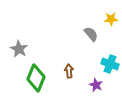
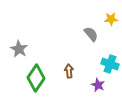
green diamond: rotated 12 degrees clockwise
purple star: moved 2 px right
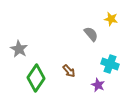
yellow star: rotated 16 degrees clockwise
brown arrow: rotated 144 degrees clockwise
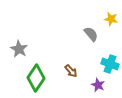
brown arrow: moved 2 px right
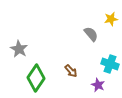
yellow star: rotated 24 degrees counterclockwise
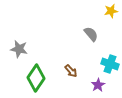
yellow star: moved 8 px up
gray star: rotated 18 degrees counterclockwise
purple star: rotated 16 degrees clockwise
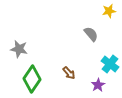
yellow star: moved 2 px left
cyan cross: rotated 18 degrees clockwise
brown arrow: moved 2 px left, 2 px down
green diamond: moved 4 px left, 1 px down
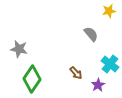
brown arrow: moved 7 px right
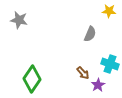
yellow star: rotated 16 degrees clockwise
gray semicircle: moved 1 px left; rotated 63 degrees clockwise
gray star: moved 29 px up
cyan cross: rotated 18 degrees counterclockwise
brown arrow: moved 7 px right
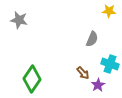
gray semicircle: moved 2 px right, 5 px down
